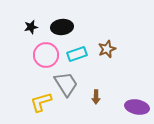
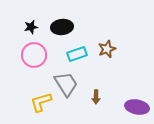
pink circle: moved 12 px left
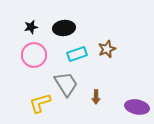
black ellipse: moved 2 px right, 1 px down
yellow L-shape: moved 1 px left, 1 px down
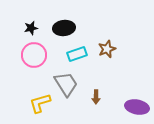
black star: moved 1 px down
